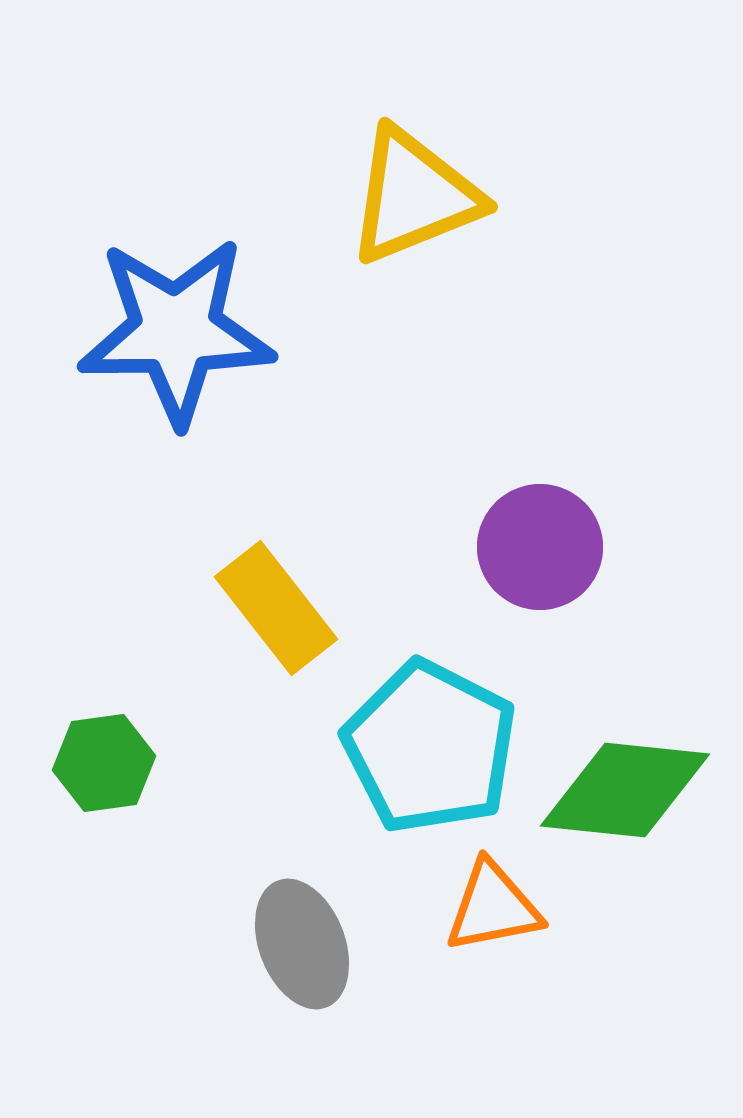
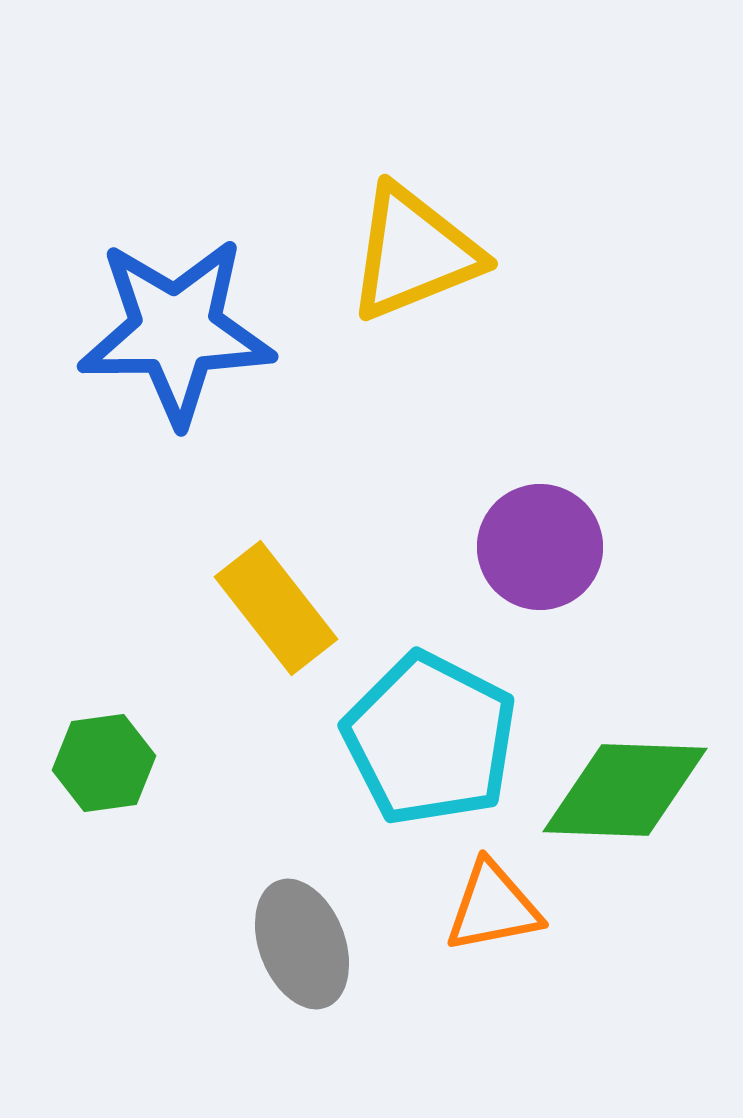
yellow triangle: moved 57 px down
cyan pentagon: moved 8 px up
green diamond: rotated 4 degrees counterclockwise
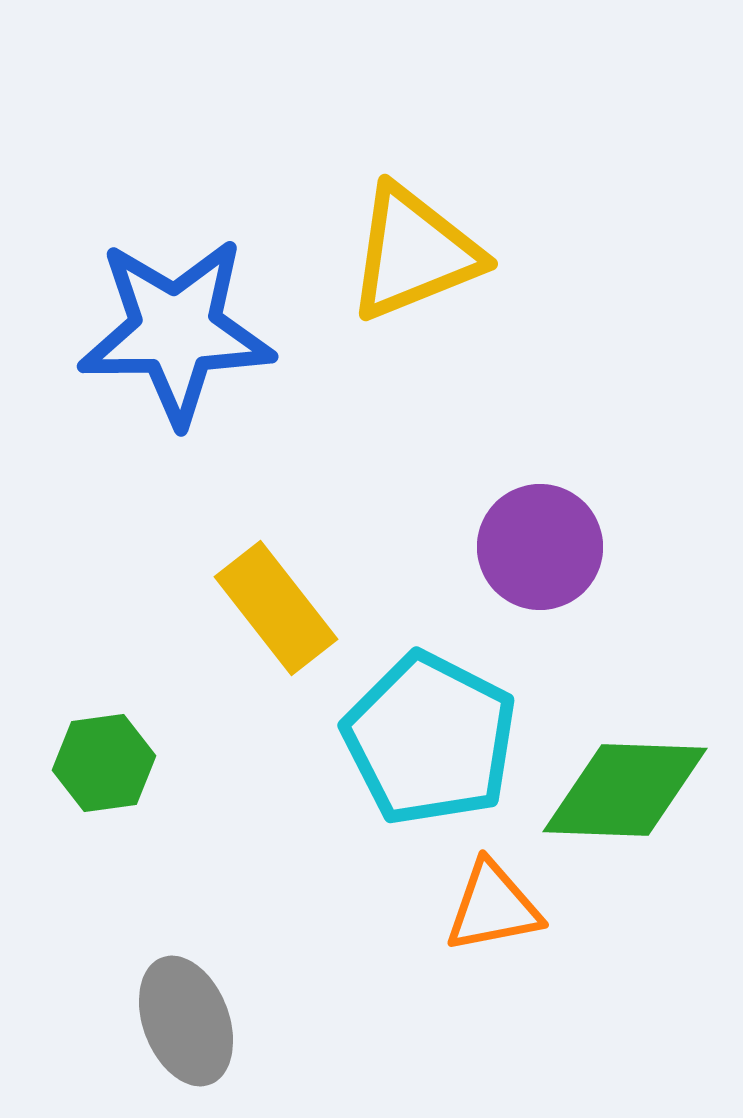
gray ellipse: moved 116 px left, 77 px down
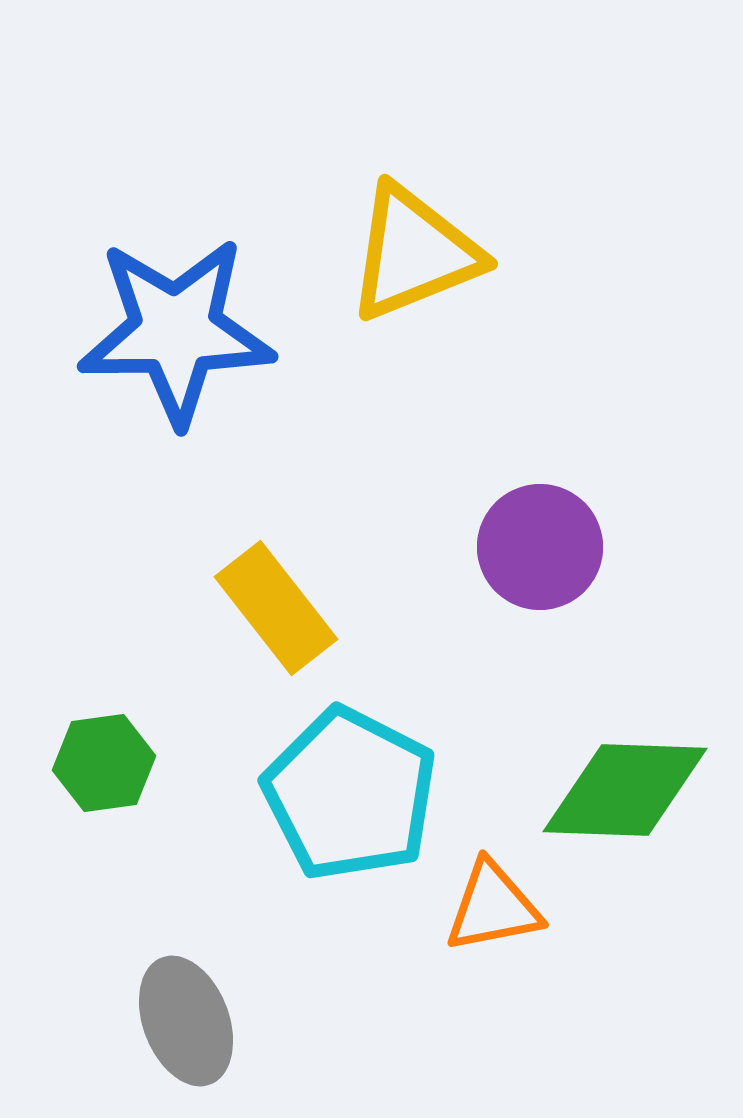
cyan pentagon: moved 80 px left, 55 px down
